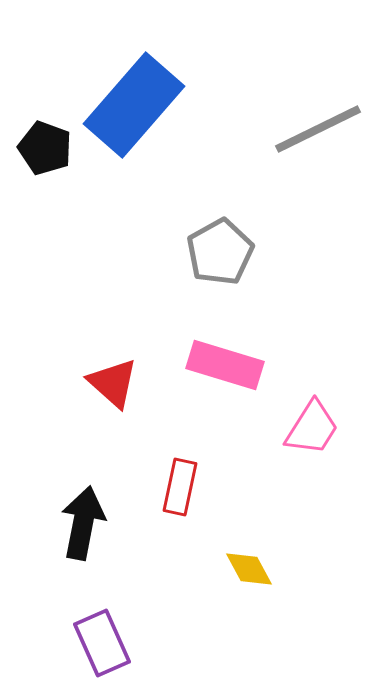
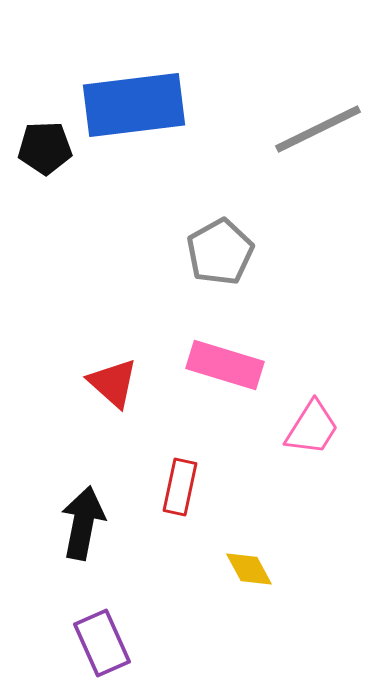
blue rectangle: rotated 42 degrees clockwise
black pentagon: rotated 22 degrees counterclockwise
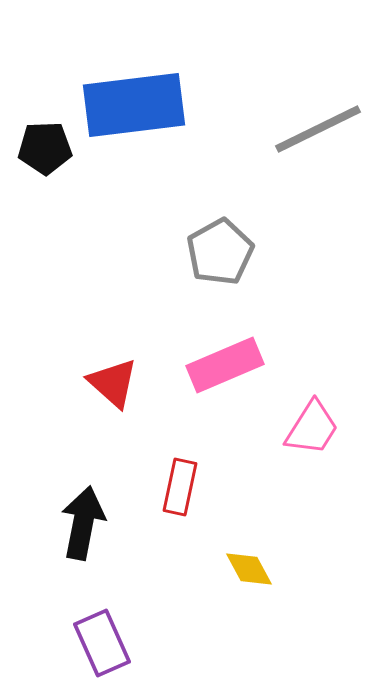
pink rectangle: rotated 40 degrees counterclockwise
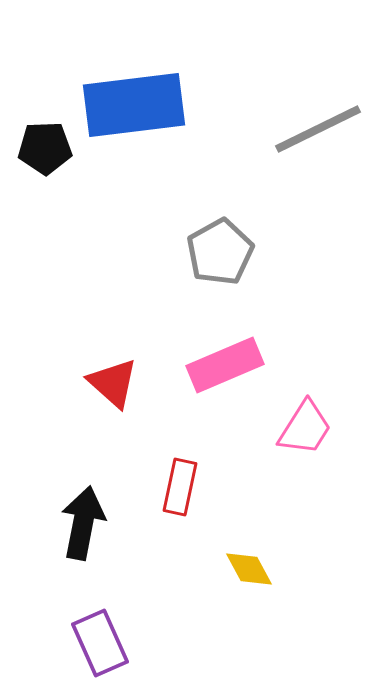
pink trapezoid: moved 7 px left
purple rectangle: moved 2 px left
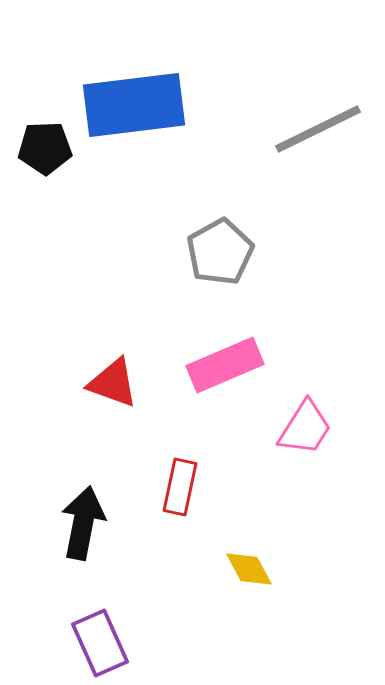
red triangle: rotated 22 degrees counterclockwise
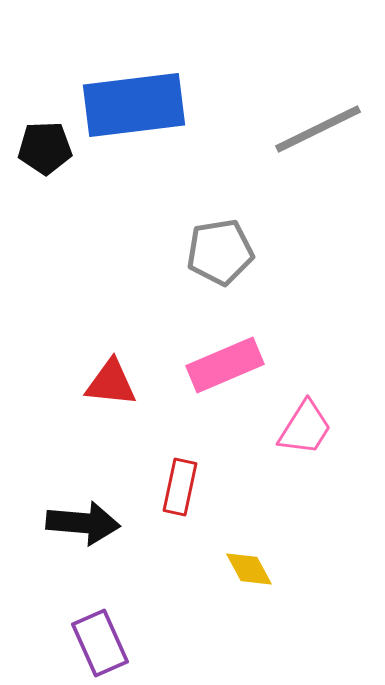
gray pentagon: rotated 20 degrees clockwise
red triangle: moved 2 px left; rotated 14 degrees counterclockwise
black arrow: rotated 84 degrees clockwise
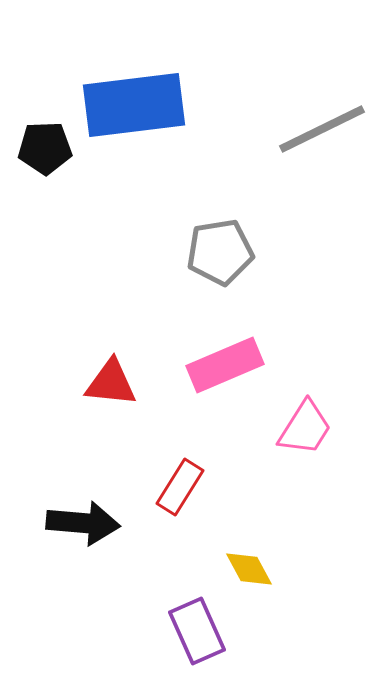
gray line: moved 4 px right
red rectangle: rotated 20 degrees clockwise
purple rectangle: moved 97 px right, 12 px up
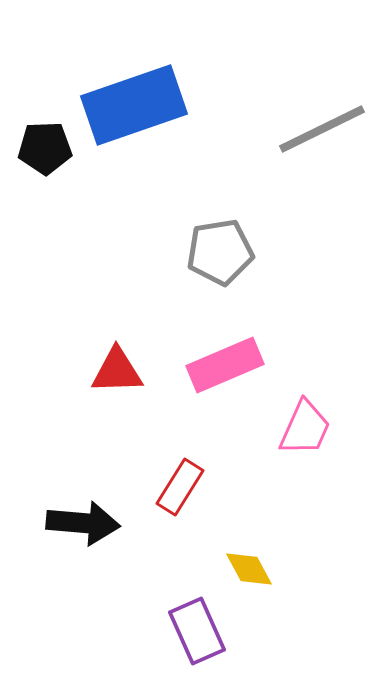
blue rectangle: rotated 12 degrees counterclockwise
red triangle: moved 6 px right, 12 px up; rotated 8 degrees counterclockwise
pink trapezoid: rotated 8 degrees counterclockwise
